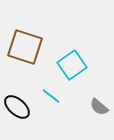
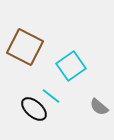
brown square: rotated 9 degrees clockwise
cyan square: moved 1 px left, 1 px down
black ellipse: moved 17 px right, 2 px down
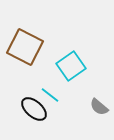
cyan line: moved 1 px left, 1 px up
